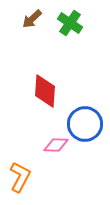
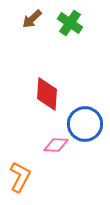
red diamond: moved 2 px right, 3 px down
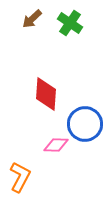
red diamond: moved 1 px left
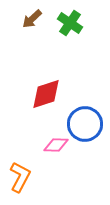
red diamond: rotated 68 degrees clockwise
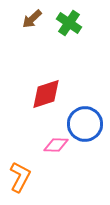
green cross: moved 1 px left
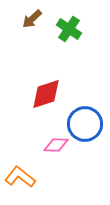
green cross: moved 6 px down
orange L-shape: rotated 80 degrees counterclockwise
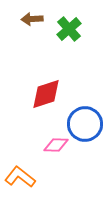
brown arrow: rotated 40 degrees clockwise
green cross: rotated 15 degrees clockwise
